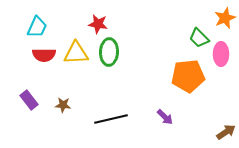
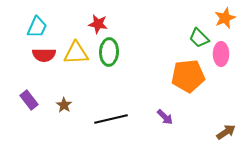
brown star: moved 1 px right; rotated 28 degrees clockwise
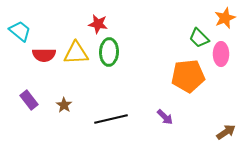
cyan trapezoid: moved 17 px left, 4 px down; rotated 75 degrees counterclockwise
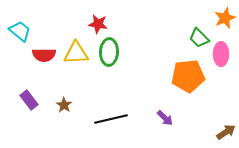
purple arrow: moved 1 px down
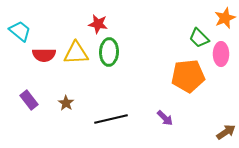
brown star: moved 2 px right, 2 px up
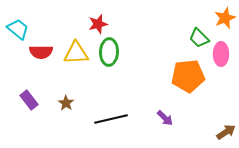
red star: rotated 24 degrees counterclockwise
cyan trapezoid: moved 2 px left, 2 px up
red semicircle: moved 3 px left, 3 px up
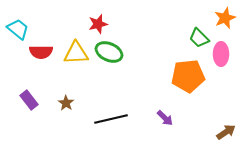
green ellipse: rotated 68 degrees counterclockwise
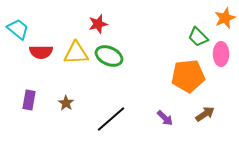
green trapezoid: moved 1 px left, 1 px up
green ellipse: moved 4 px down
purple rectangle: rotated 48 degrees clockwise
black line: rotated 28 degrees counterclockwise
brown arrow: moved 21 px left, 18 px up
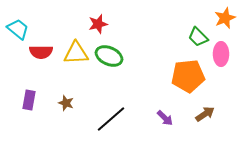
brown star: rotated 14 degrees counterclockwise
